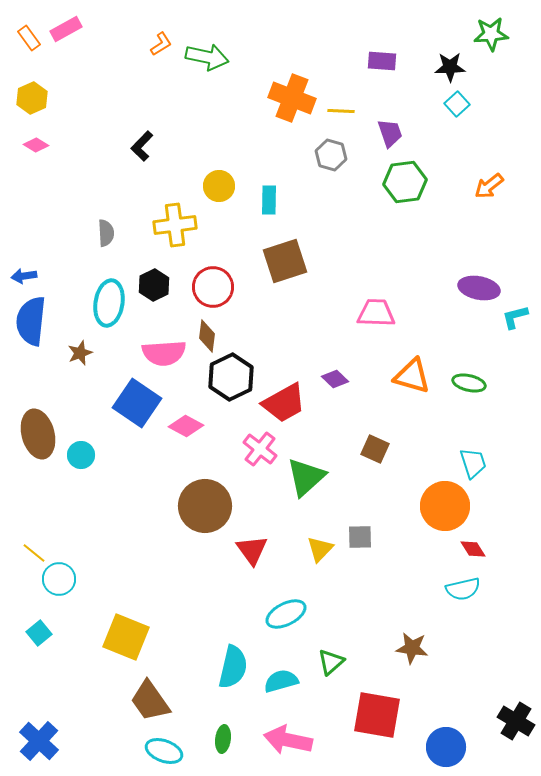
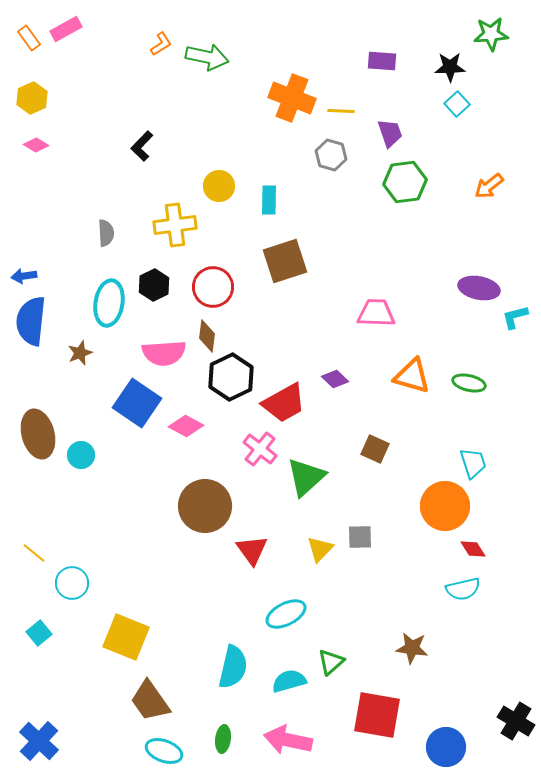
cyan circle at (59, 579): moved 13 px right, 4 px down
cyan semicircle at (281, 681): moved 8 px right
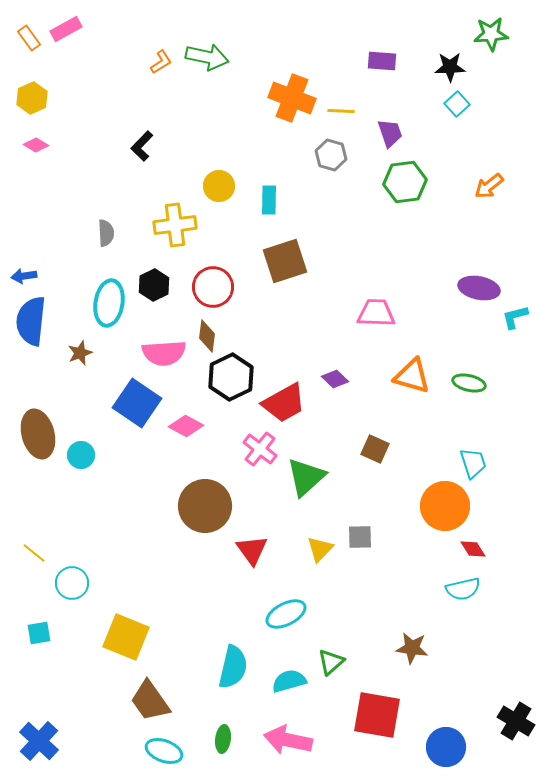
orange L-shape at (161, 44): moved 18 px down
cyan square at (39, 633): rotated 30 degrees clockwise
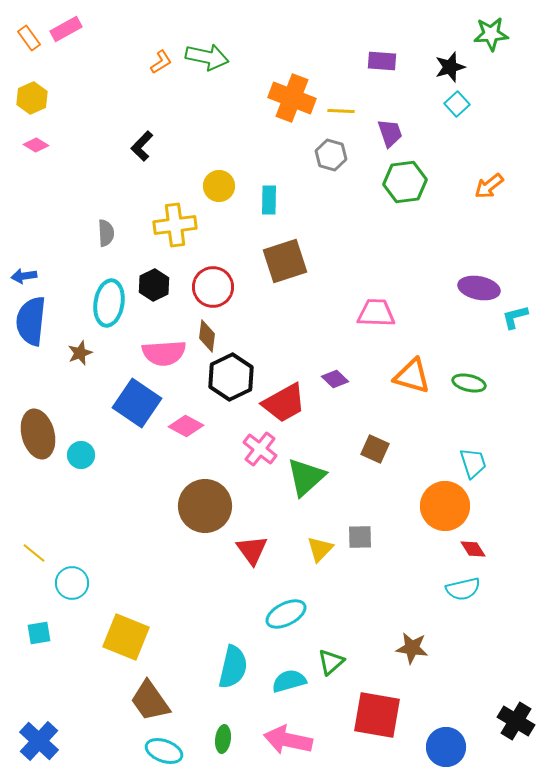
black star at (450, 67): rotated 16 degrees counterclockwise
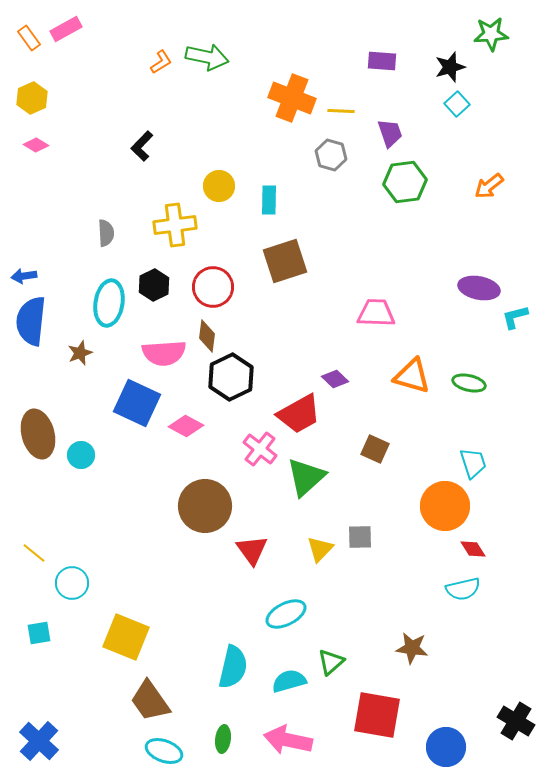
blue square at (137, 403): rotated 9 degrees counterclockwise
red trapezoid at (284, 403): moved 15 px right, 11 px down
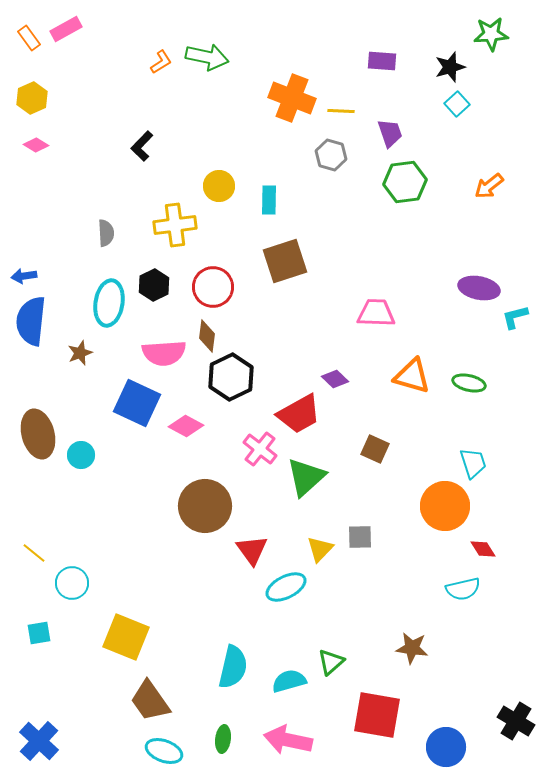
red diamond at (473, 549): moved 10 px right
cyan ellipse at (286, 614): moved 27 px up
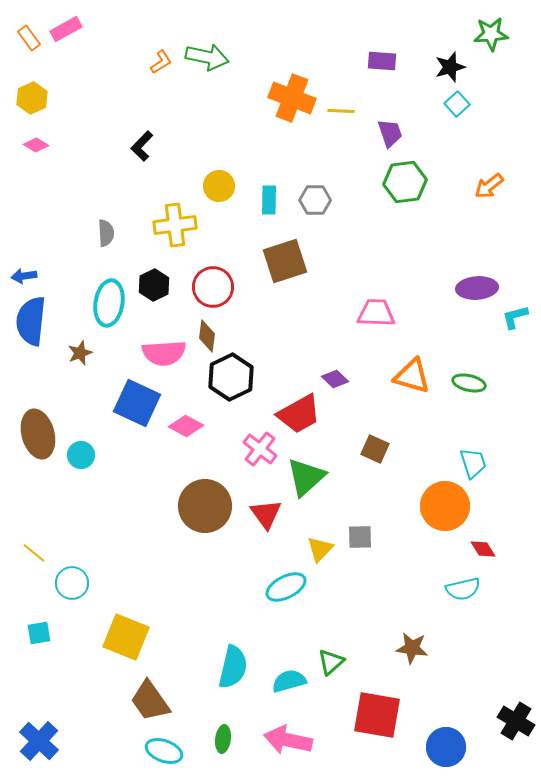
gray hexagon at (331, 155): moved 16 px left, 45 px down; rotated 16 degrees counterclockwise
purple ellipse at (479, 288): moved 2 px left; rotated 15 degrees counterclockwise
red triangle at (252, 550): moved 14 px right, 36 px up
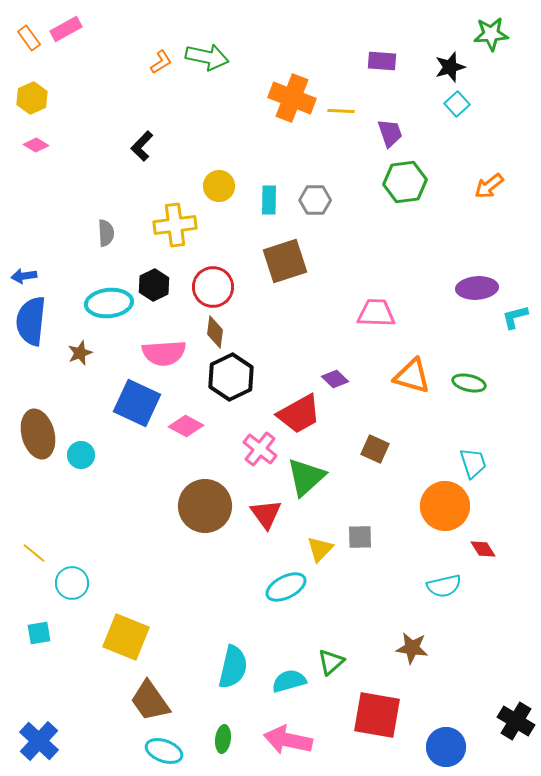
cyan ellipse at (109, 303): rotated 75 degrees clockwise
brown diamond at (207, 336): moved 8 px right, 4 px up
cyan semicircle at (463, 589): moved 19 px left, 3 px up
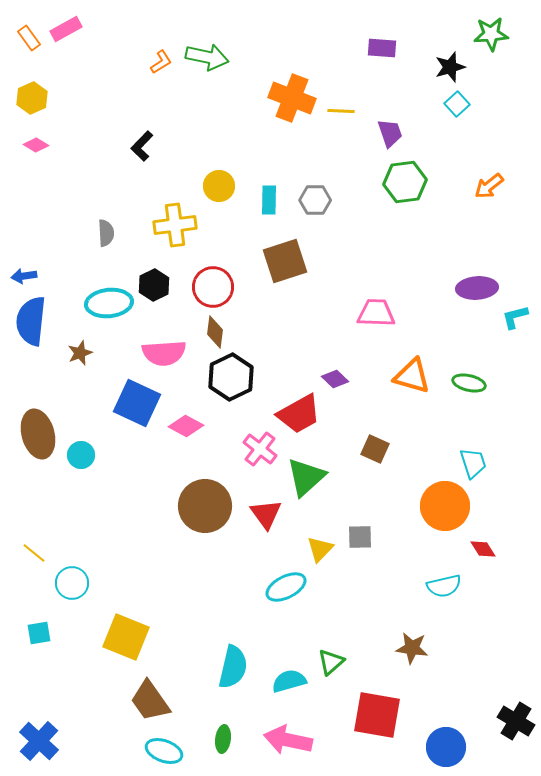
purple rectangle at (382, 61): moved 13 px up
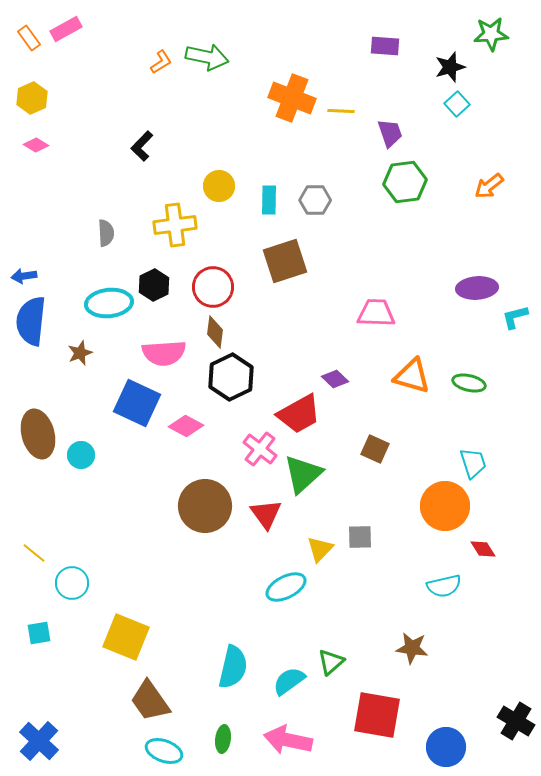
purple rectangle at (382, 48): moved 3 px right, 2 px up
green triangle at (306, 477): moved 3 px left, 3 px up
cyan semicircle at (289, 681): rotated 20 degrees counterclockwise
